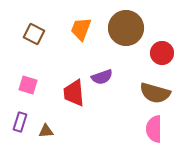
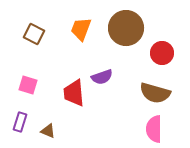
brown triangle: moved 2 px right; rotated 28 degrees clockwise
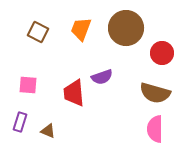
brown square: moved 4 px right, 2 px up
pink square: rotated 12 degrees counterclockwise
pink semicircle: moved 1 px right
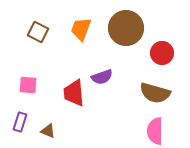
pink semicircle: moved 2 px down
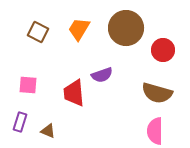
orange trapezoid: moved 2 px left; rotated 10 degrees clockwise
red circle: moved 1 px right, 3 px up
purple semicircle: moved 2 px up
brown semicircle: moved 2 px right
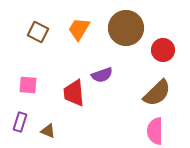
brown semicircle: rotated 60 degrees counterclockwise
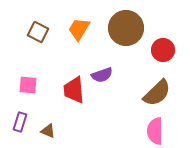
red trapezoid: moved 3 px up
